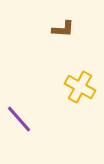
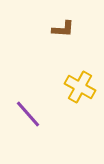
purple line: moved 9 px right, 5 px up
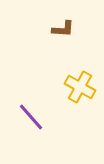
purple line: moved 3 px right, 3 px down
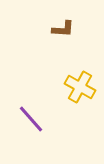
purple line: moved 2 px down
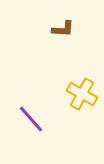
yellow cross: moved 2 px right, 7 px down
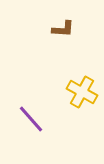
yellow cross: moved 2 px up
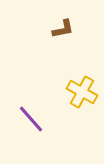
brown L-shape: rotated 15 degrees counterclockwise
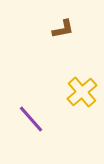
yellow cross: rotated 20 degrees clockwise
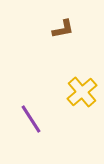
purple line: rotated 8 degrees clockwise
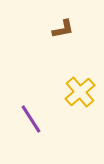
yellow cross: moved 2 px left
